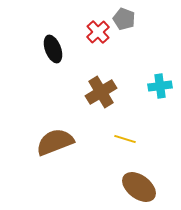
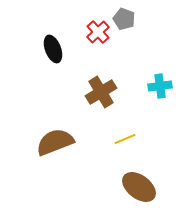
yellow line: rotated 40 degrees counterclockwise
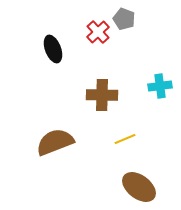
brown cross: moved 1 px right, 3 px down; rotated 32 degrees clockwise
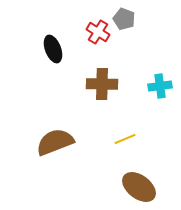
red cross: rotated 15 degrees counterclockwise
brown cross: moved 11 px up
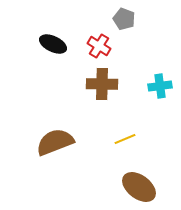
red cross: moved 1 px right, 14 px down
black ellipse: moved 5 px up; rotated 44 degrees counterclockwise
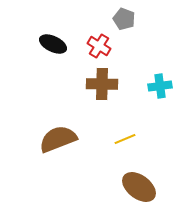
brown semicircle: moved 3 px right, 3 px up
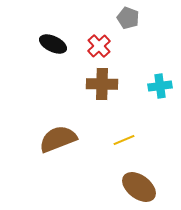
gray pentagon: moved 4 px right, 1 px up
red cross: rotated 15 degrees clockwise
yellow line: moved 1 px left, 1 px down
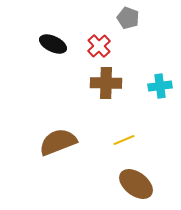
brown cross: moved 4 px right, 1 px up
brown semicircle: moved 3 px down
brown ellipse: moved 3 px left, 3 px up
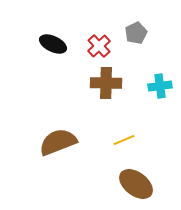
gray pentagon: moved 8 px right, 15 px down; rotated 25 degrees clockwise
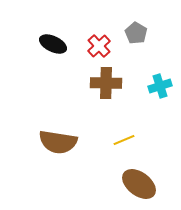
gray pentagon: rotated 15 degrees counterclockwise
cyan cross: rotated 10 degrees counterclockwise
brown semicircle: rotated 150 degrees counterclockwise
brown ellipse: moved 3 px right
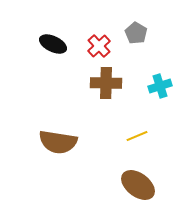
yellow line: moved 13 px right, 4 px up
brown ellipse: moved 1 px left, 1 px down
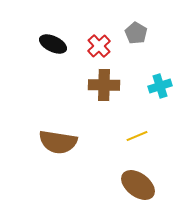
brown cross: moved 2 px left, 2 px down
